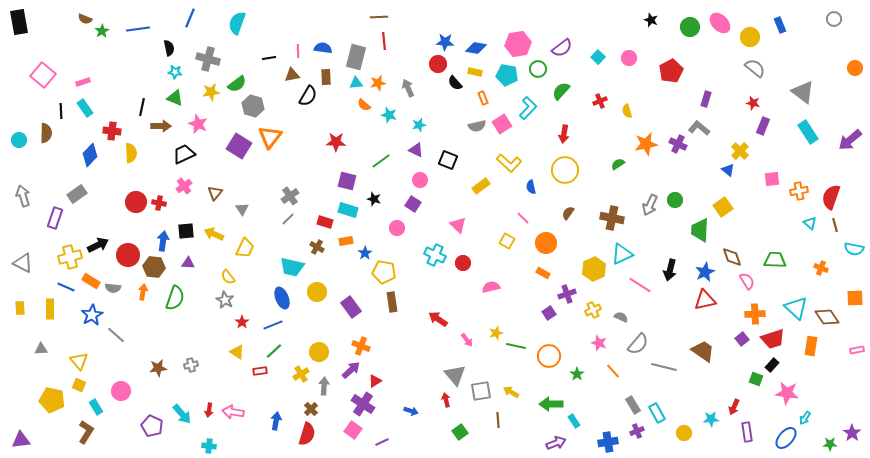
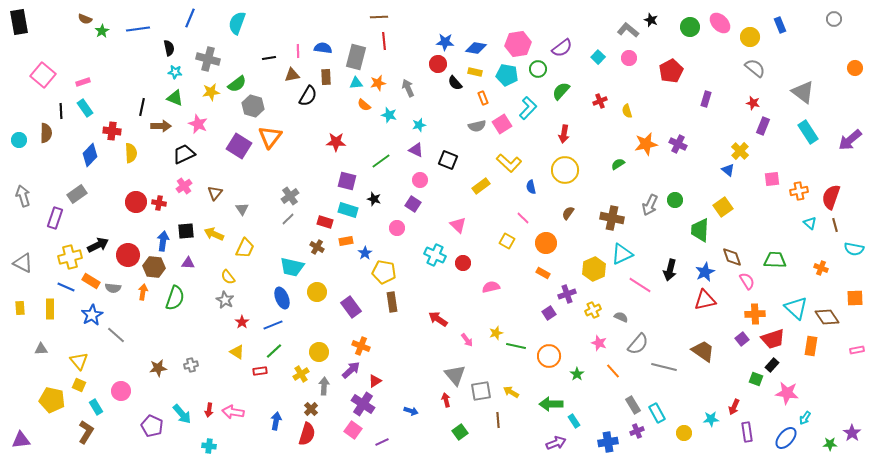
gray L-shape at (699, 128): moved 71 px left, 98 px up
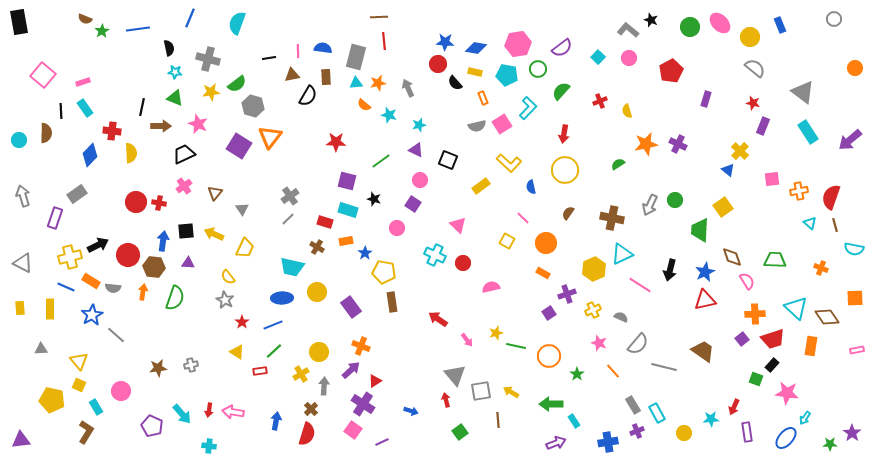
blue ellipse at (282, 298): rotated 70 degrees counterclockwise
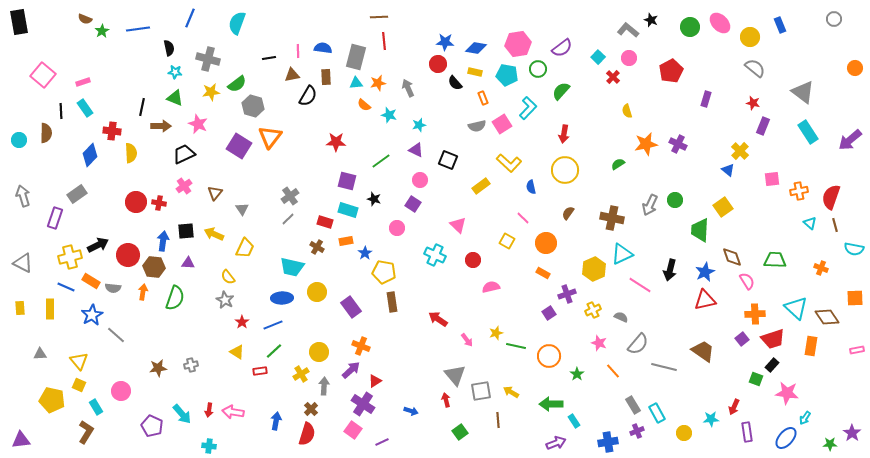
red cross at (600, 101): moved 13 px right, 24 px up; rotated 24 degrees counterclockwise
red circle at (463, 263): moved 10 px right, 3 px up
gray triangle at (41, 349): moved 1 px left, 5 px down
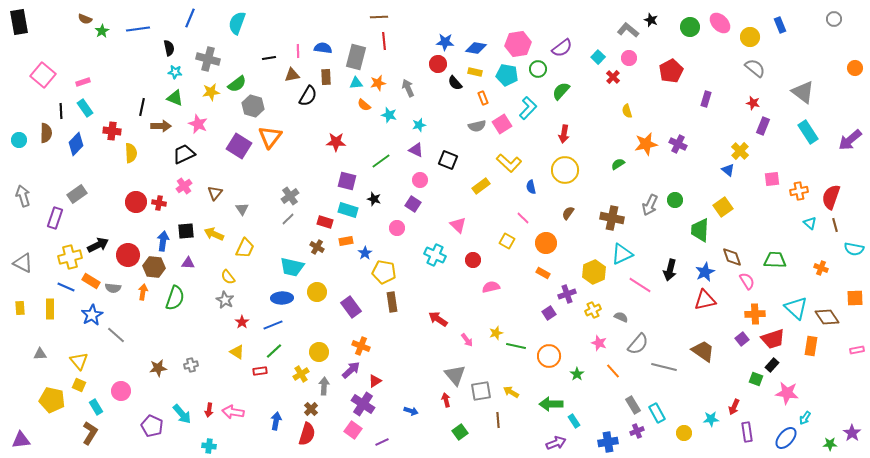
blue diamond at (90, 155): moved 14 px left, 11 px up
yellow hexagon at (594, 269): moved 3 px down
brown L-shape at (86, 432): moved 4 px right, 1 px down
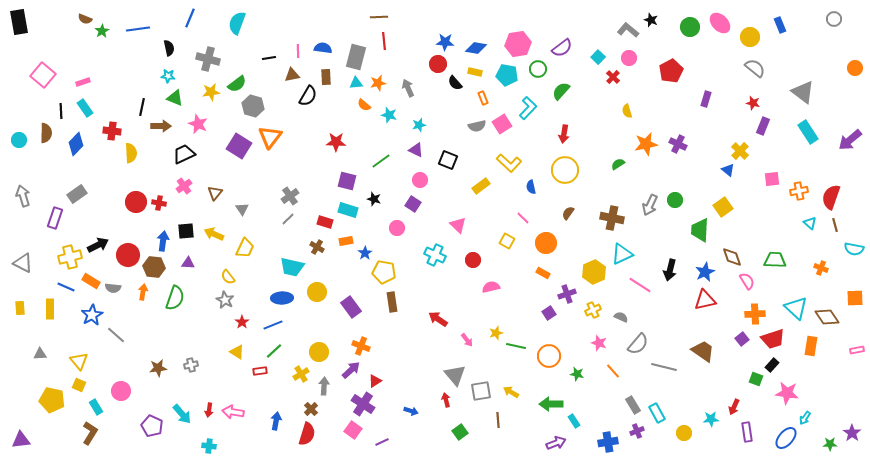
cyan star at (175, 72): moved 7 px left, 4 px down
green star at (577, 374): rotated 24 degrees counterclockwise
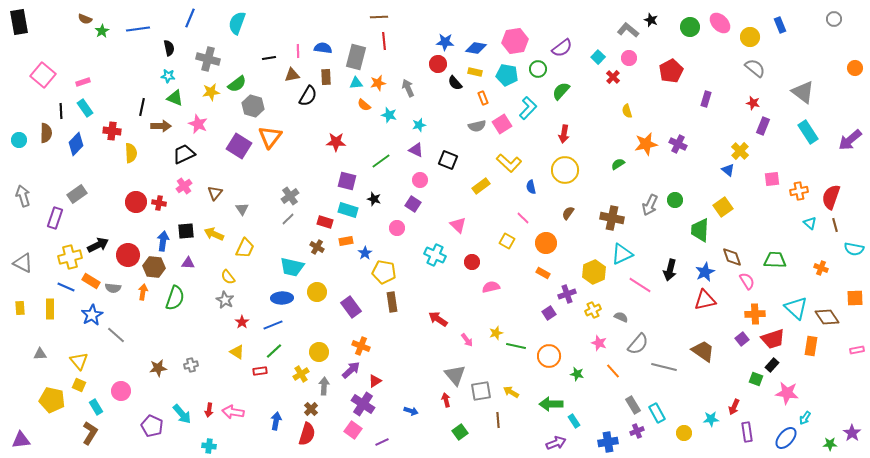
pink hexagon at (518, 44): moved 3 px left, 3 px up
red circle at (473, 260): moved 1 px left, 2 px down
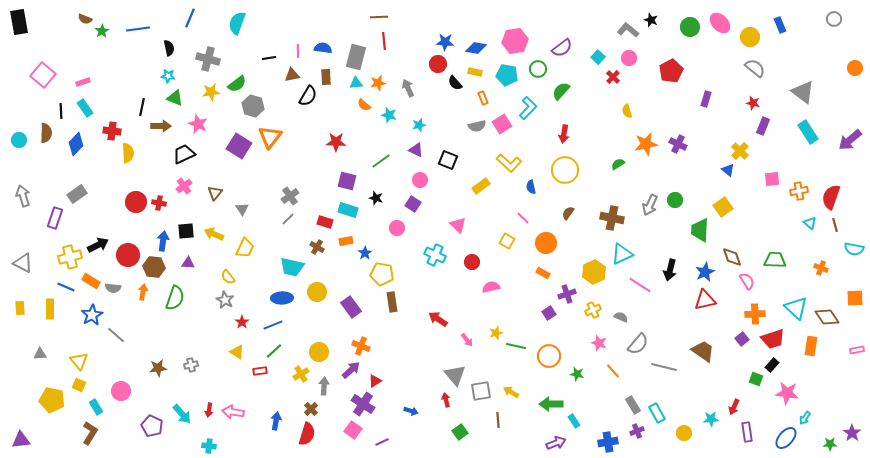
yellow semicircle at (131, 153): moved 3 px left
black star at (374, 199): moved 2 px right, 1 px up
yellow pentagon at (384, 272): moved 2 px left, 2 px down
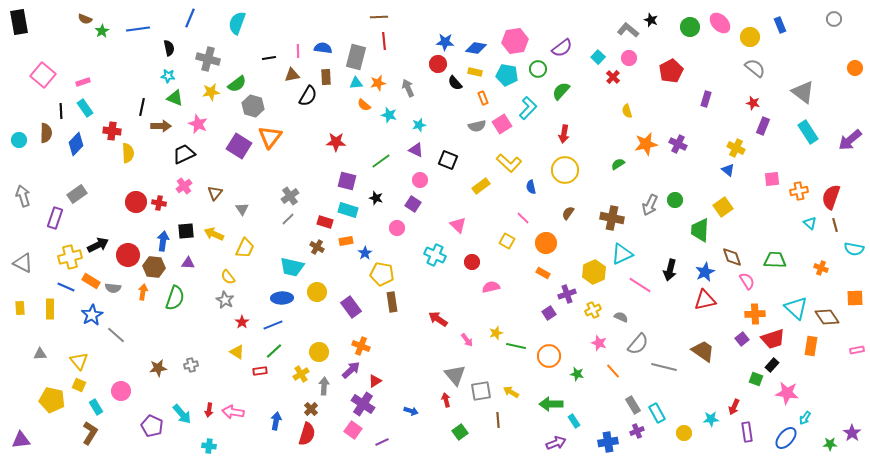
yellow cross at (740, 151): moved 4 px left, 3 px up; rotated 18 degrees counterclockwise
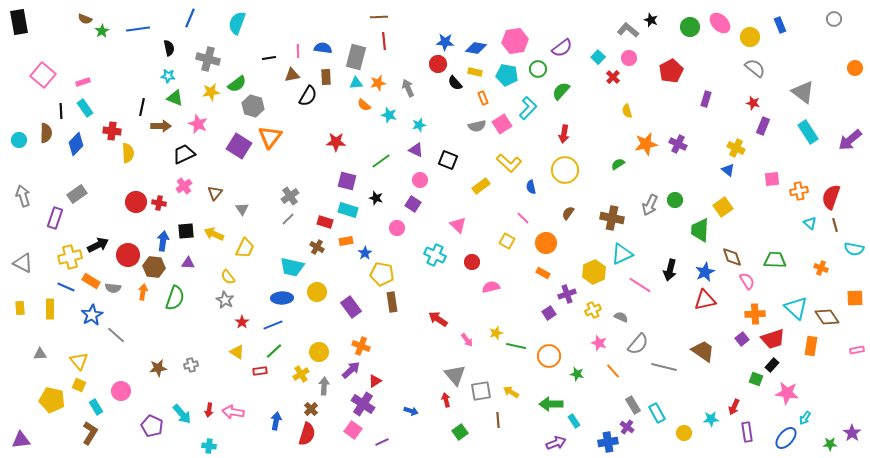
purple cross at (637, 431): moved 10 px left, 4 px up; rotated 32 degrees counterclockwise
